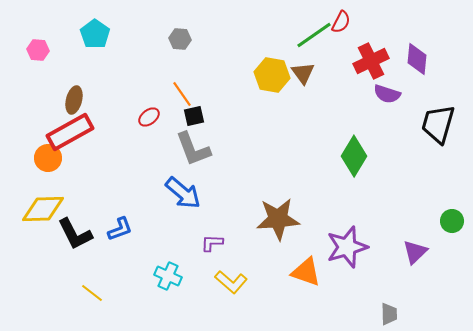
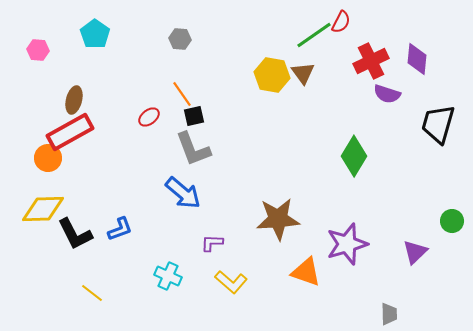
purple star: moved 3 px up
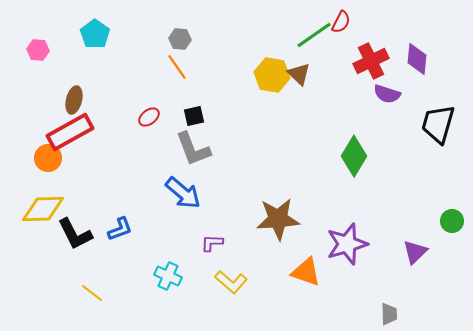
brown triangle: moved 4 px left, 1 px down; rotated 10 degrees counterclockwise
orange line: moved 5 px left, 27 px up
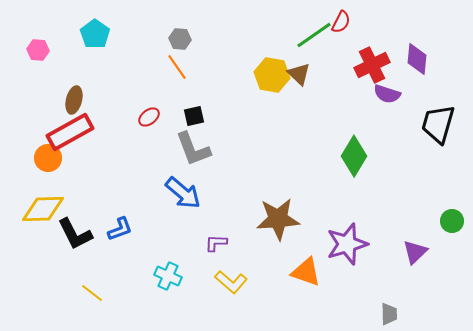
red cross: moved 1 px right, 4 px down
purple L-shape: moved 4 px right
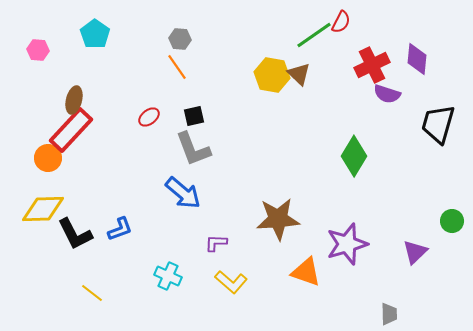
red rectangle: moved 1 px right, 2 px up; rotated 18 degrees counterclockwise
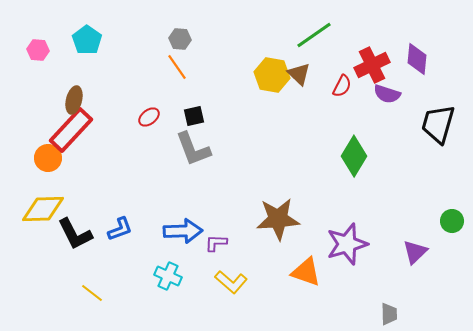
red semicircle: moved 1 px right, 64 px down
cyan pentagon: moved 8 px left, 6 px down
blue arrow: moved 38 px down; rotated 42 degrees counterclockwise
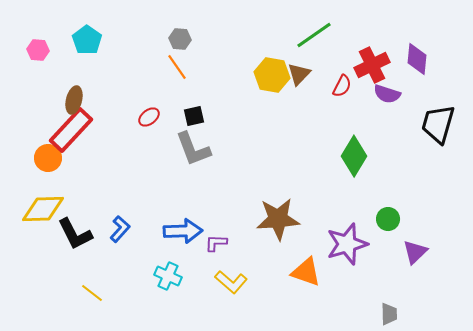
brown triangle: rotated 30 degrees clockwise
green circle: moved 64 px left, 2 px up
blue L-shape: rotated 28 degrees counterclockwise
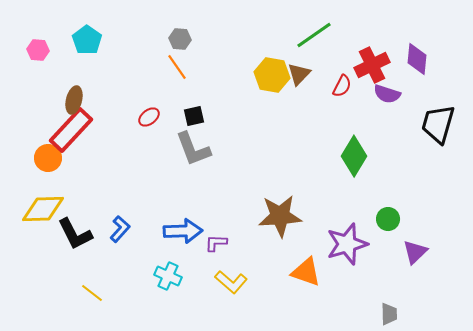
brown star: moved 2 px right, 3 px up
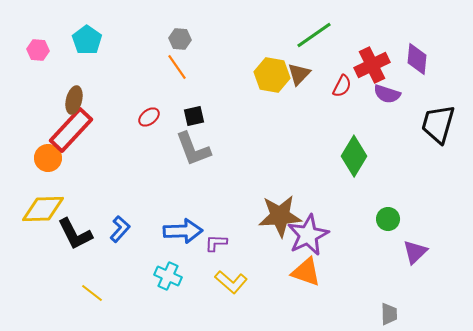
purple star: moved 39 px left, 9 px up; rotated 9 degrees counterclockwise
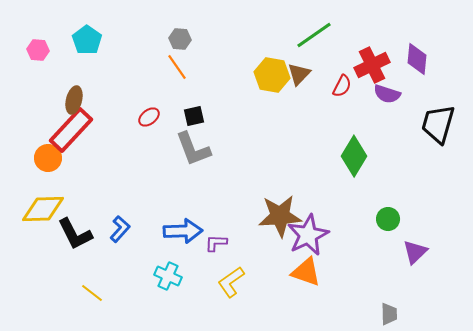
yellow L-shape: rotated 104 degrees clockwise
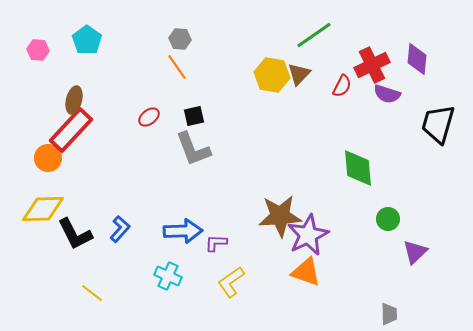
green diamond: moved 4 px right, 12 px down; rotated 36 degrees counterclockwise
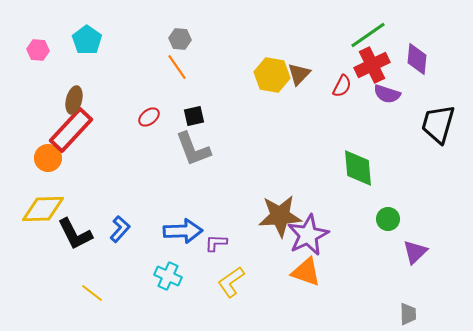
green line: moved 54 px right
gray trapezoid: moved 19 px right
